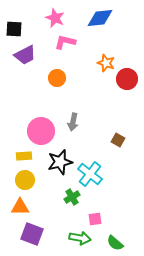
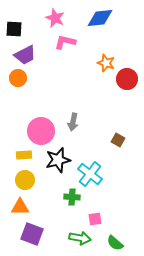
orange circle: moved 39 px left
yellow rectangle: moved 1 px up
black star: moved 2 px left, 2 px up
green cross: rotated 35 degrees clockwise
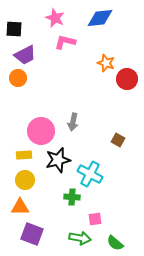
cyan cross: rotated 10 degrees counterclockwise
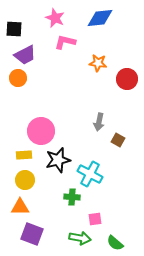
orange star: moved 8 px left; rotated 12 degrees counterclockwise
gray arrow: moved 26 px right
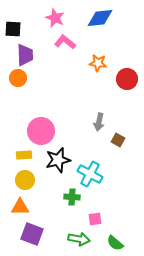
black square: moved 1 px left
pink L-shape: rotated 25 degrees clockwise
purple trapezoid: rotated 65 degrees counterclockwise
green arrow: moved 1 px left, 1 px down
